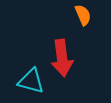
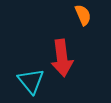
cyan triangle: rotated 36 degrees clockwise
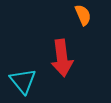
cyan triangle: moved 8 px left
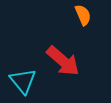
red arrow: moved 1 px right, 3 px down; rotated 42 degrees counterclockwise
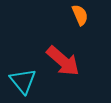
orange semicircle: moved 3 px left
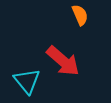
cyan triangle: moved 4 px right
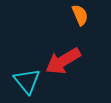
red arrow: rotated 108 degrees clockwise
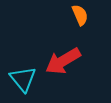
cyan triangle: moved 4 px left, 2 px up
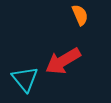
cyan triangle: moved 2 px right
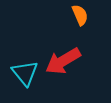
cyan triangle: moved 6 px up
